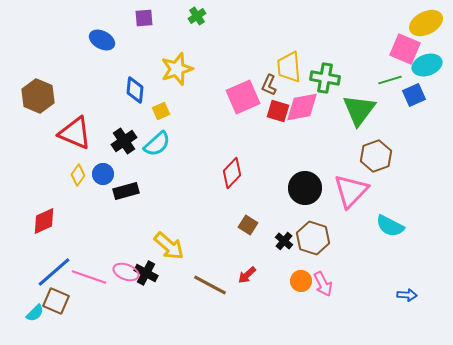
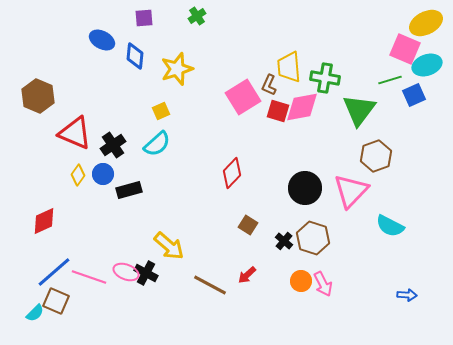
blue diamond at (135, 90): moved 34 px up
pink square at (243, 97): rotated 8 degrees counterclockwise
black cross at (124, 141): moved 11 px left, 4 px down
black rectangle at (126, 191): moved 3 px right, 1 px up
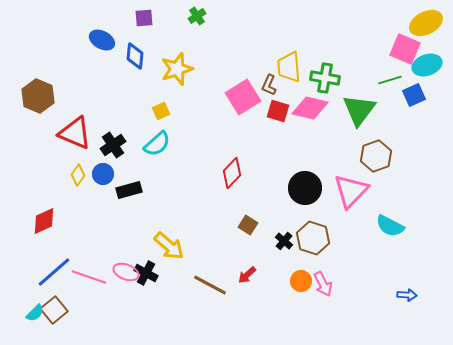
pink diamond at (302, 107): moved 8 px right, 1 px down; rotated 24 degrees clockwise
brown square at (56, 301): moved 2 px left, 9 px down; rotated 28 degrees clockwise
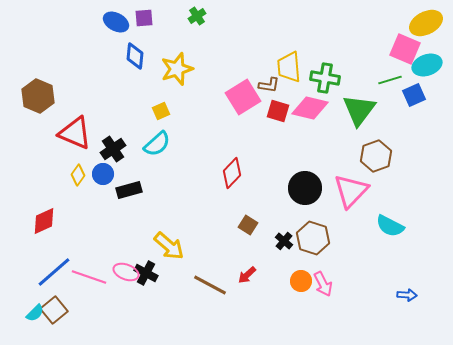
blue ellipse at (102, 40): moved 14 px right, 18 px up
brown L-shape at (269, 85): rotated 105 degrees counterclockwise
black cross at (113, 145): moved 4 px down
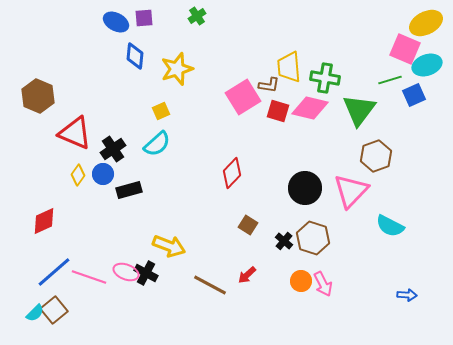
yellow arrow at (169, 246): rotated 20 degrees counterclockwise
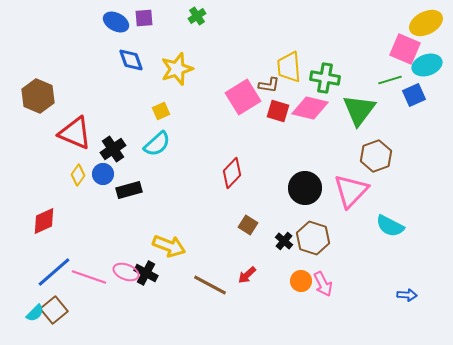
blue diamond at (135, 56): moved 4 px left, 4 px down; rotated 24 degrees counterclockwise
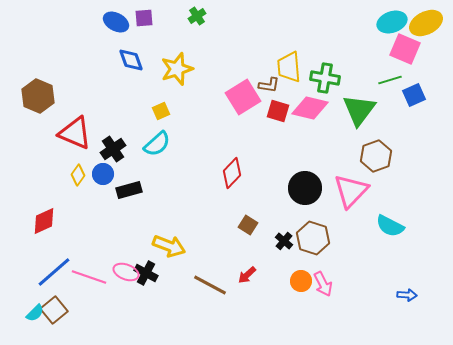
cyan ellipse at (427, 65): moved 35 px left, 43 px up
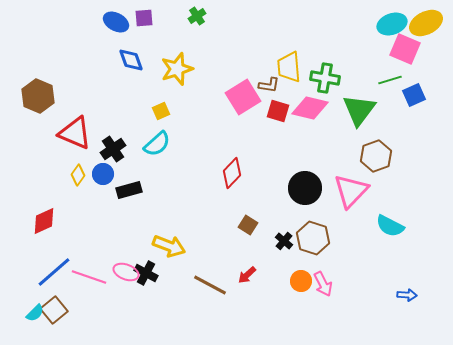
cyan ellipse at (392, 22): moved 2 px down
